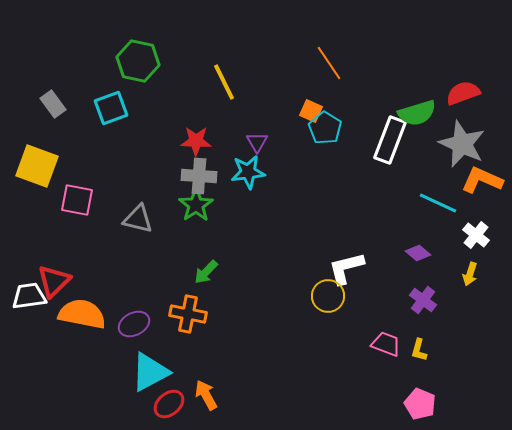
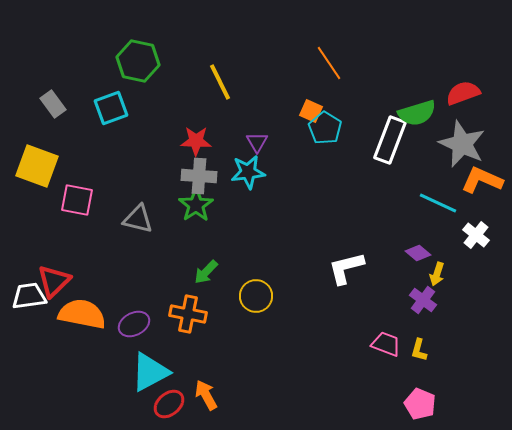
yellow line: moved 4 px left
yellow arrow: moved 33 px left
yellow circle: moved 72 px left
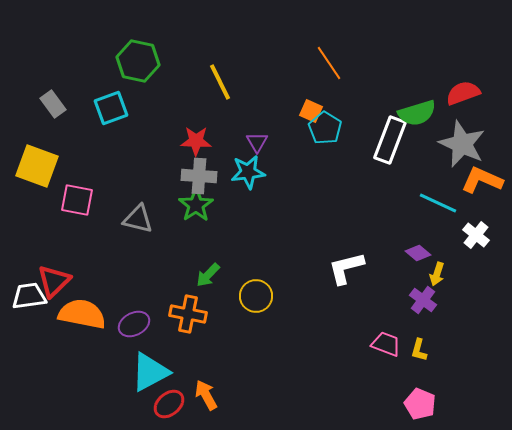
green arrow: moved 2 px right, 3 px down
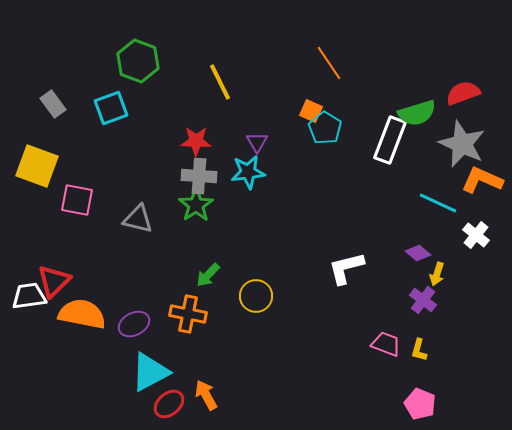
green hexagon: rotated 9 degrees clockwise
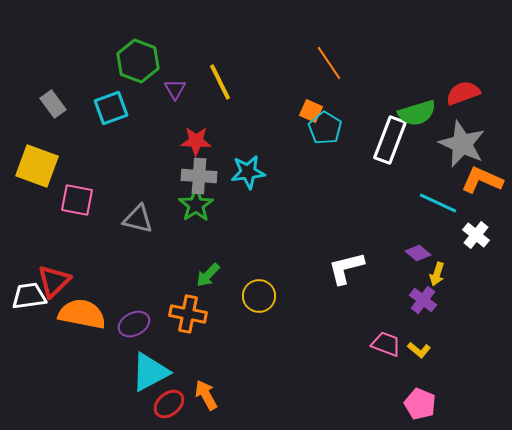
purple triangle: moved 82 px left, 53 px up
yellow circle: moved 3 px right
yellow L-shape: rotated 65 degrees counterclockwise
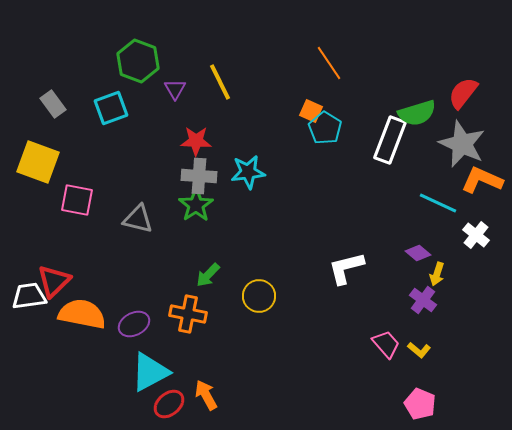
red semicircle: rotated 32 degrees counterclockwise
yellow square: moved 1 px right, 4 px up
pink trapezoid: rotated 28 degrees clockwise
